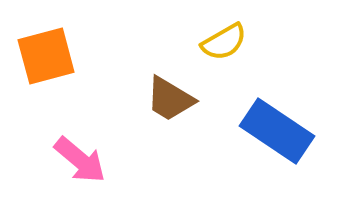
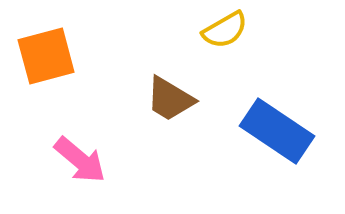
yellow semicircle: moved 1 px right, 12 px up
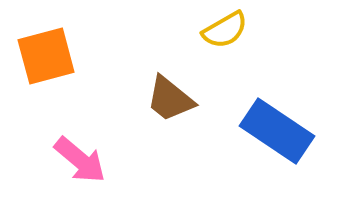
brown trapezoid: rotated 8 degrees clockwise
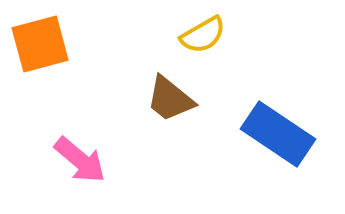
yellow semicircle: moved 22 px left, 5 px down
orange square: moved 6 px left, 12 px up
blue rectangle: moved 1 px right, 3 px down
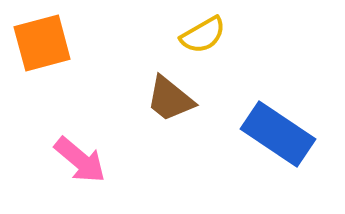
orange square: moved 2 px right, 1 px up
